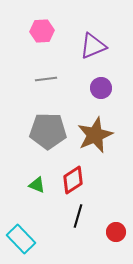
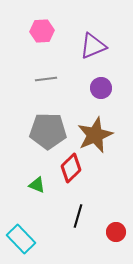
red diamond: moved 2 px left, 12 px up; rotated 12 degrees counterclockwise
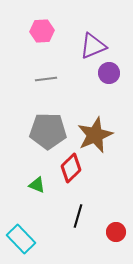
purple circle: moved 8 px right, 15 px up
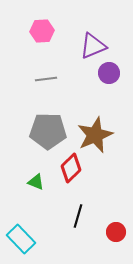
green triangle: moved 1 px left, 3 px up
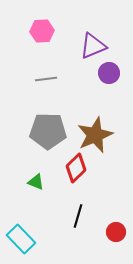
red diamond: moved 5 px right
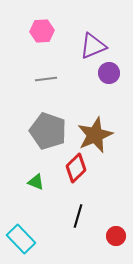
gray pentagon: rotated 18 degrees clockwise
red circle: moved 4 px down
